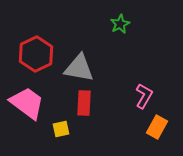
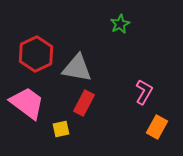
gray triangle: moved 2 px left
pink L-shape: moved 4 px up
red rectangle: rotated 25 degrees clockwise
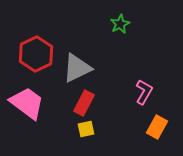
gray triangle: rotated 36 degrees counterclockwise
yellow square: moved 25 px right
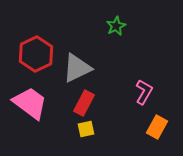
green star: moved 4 px left, 2 px down
pink trapezoid: moved 3 px right
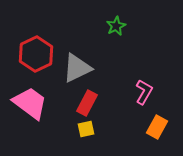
red rectangle: moved 3 px right
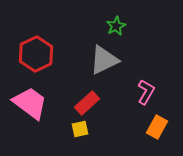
gray triangle: moved 27 px right, 8 px up
pink L-shape: moved 2 px right
red rectangle: rotated 20 degrees clockwise
yellow square: moved 6 px left
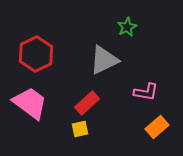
green star: moved 11 px right, 1 px down
pink L-shape: rotated 70 degrees clockwise
orange rectangle: rotated 20 degrees clockwise
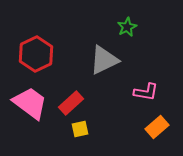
red rectangle: moved 16 px left
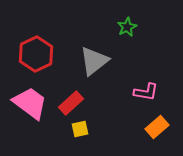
gray triangle: moved 10 px left, 1 px down; rotated 12 degrees counterclockwise
